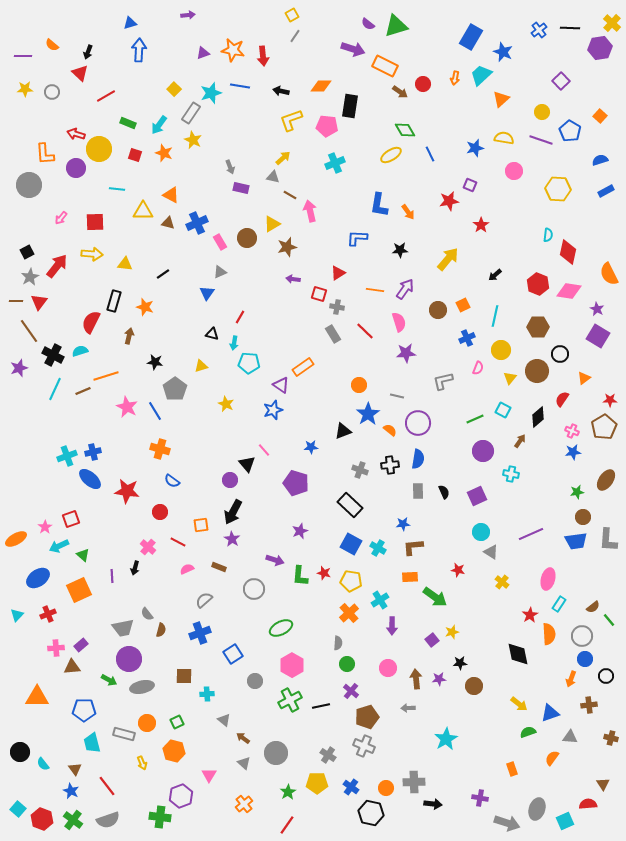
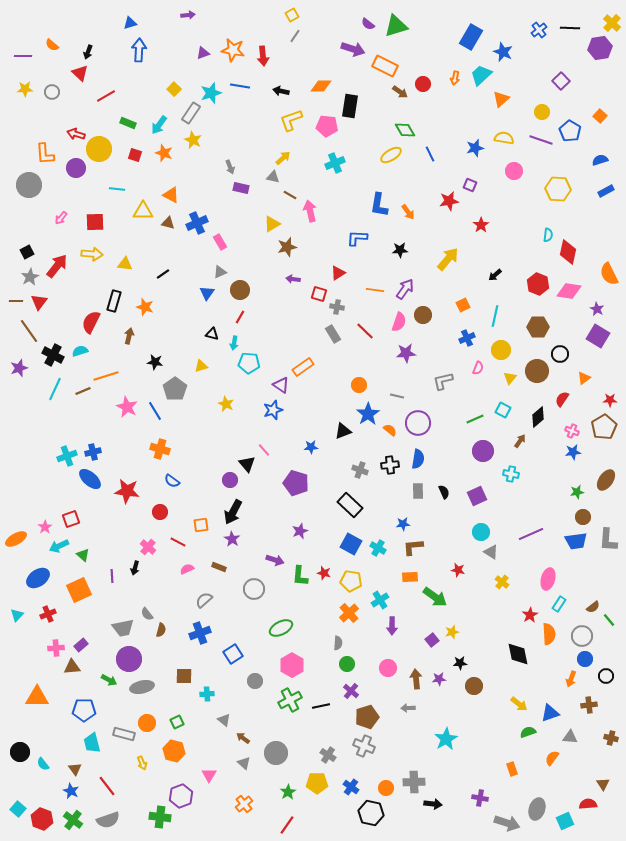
brown circle at (247, 238): moved 7 px left, 52 px down
brown circle at (438, 310): moved 15 px left, 5 px down
pink semicircle at (399, 322): rotated 36 degrees clockwise
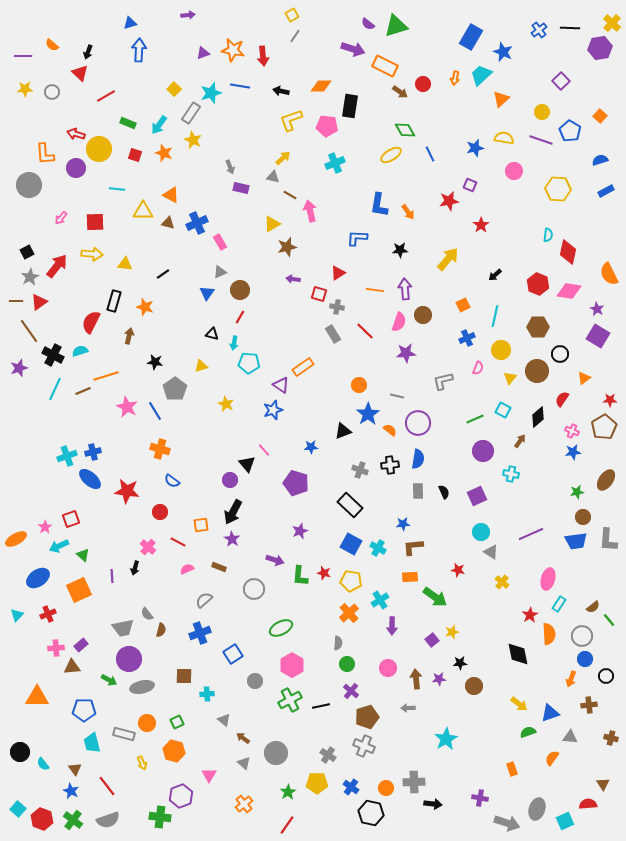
purple arrow at (405, 289): rotated 40 degrees counterclockwise
red triangle at (39, 302): rotated 18 degrees clockwise
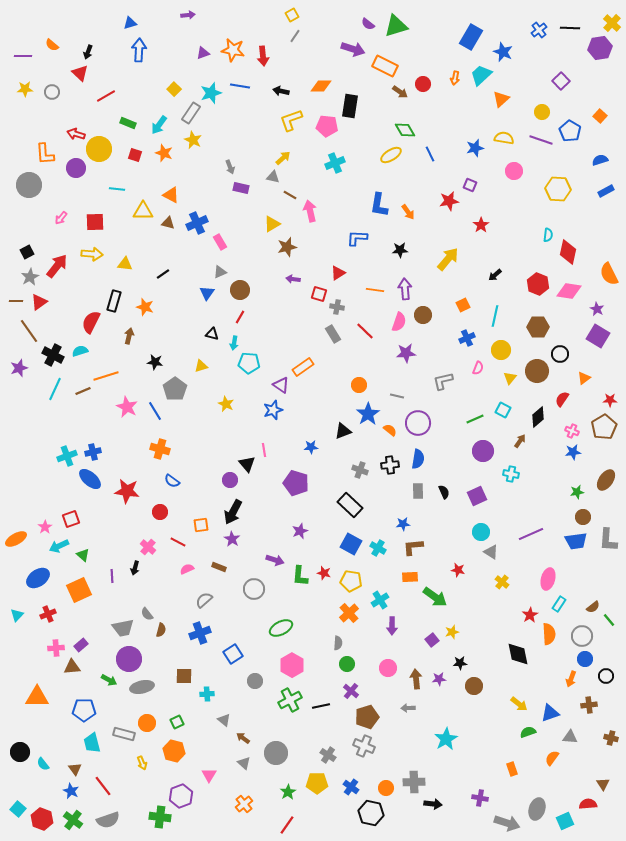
pink line at (264, 450): rotated 32 degrees clockwise
red line at (107, 786): moved 4 px left
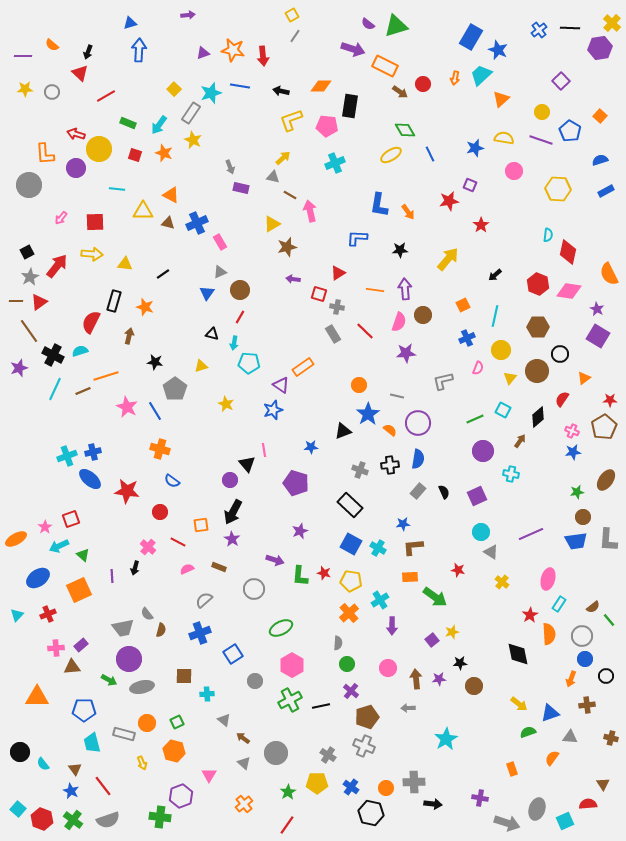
blue star at (503, 52): moved 5 px left, 2 px up
gray rectangle at (418, 491): rotated 42 degrees clockwise
brown cross at (589, 705): moved 2 px left
